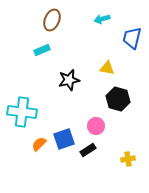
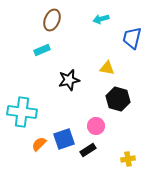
cyan arrow: moved 1 px left
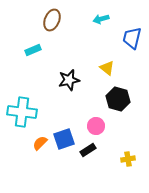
cyan rectangle: moved 9 px left
yellow triangle: rotated 28 degrees clockwise
orange semicircle: moved 1 px right, 1 px up
